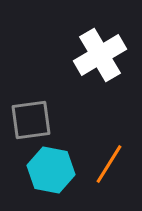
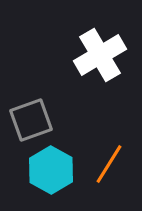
gray square: rotated 12 degrees counterclockwise
cyan hexagon: rotated 18 degrees clockwise
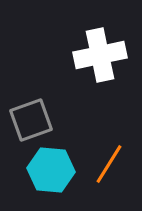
white cross: rotated 18 degrees clockwise
cyan hexagon: rotated 24 degrees counterclockwise
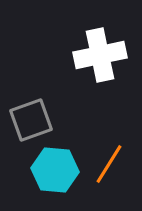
cyan hexagon: moved 4 px right
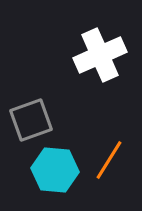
white cross: rotated 12 degrees counterclockwise
orange line: moved 4 px up
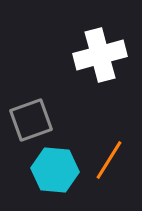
white cross: rotated 9 degrees clockwise
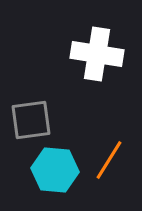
white cross: moved 3 px left, 1 px up; rotated 24 degrees clockwise
gray square: rotated 12 degrees clockwise
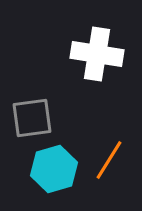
gray square: moved 1 px right, 2 px up
cyan hexagon: moved 1 px left, 1 px up; rotated 21 degrees counterclockwise
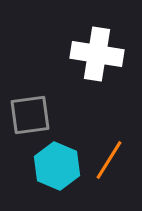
gray square: moved 2 px left, 3 px up
cyan hexagon: moved 3 px right, 3 px up; rotated 21 degrees counterclockwise
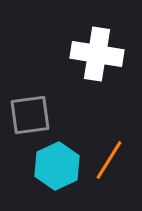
cyan hexagon: rotated 12 degrees clockwise
